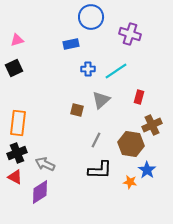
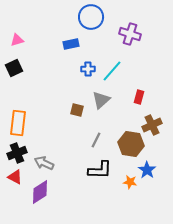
cyan line: moved 4 px left; rotated 15 degrees counterclockwise
gray arrow: moved 1 px left, 1 px up
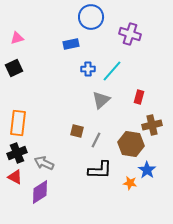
pink triangle: moved 2 px up
brown square: moved 21 px down
brown cross: rotated 12 degrees clockwise
orange star: moved 1 px down
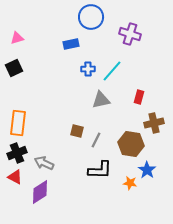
gray triangle: rotated 30 degrees clockwise
brown cross: moved 2 px right, 2 px up
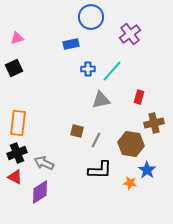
purple cross: rotated 35 degrees clockwise
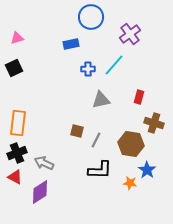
cyan line: moved 2 px right, 6 px up
brown cross: rotated 30 degrees clockwise
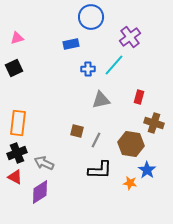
purple cross: moved 3 px down
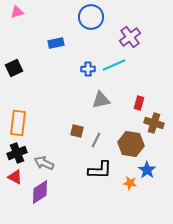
pink triangle: moved 26 px up
blue rectangle: moved 15 px left, 1 px up
cyan line: rotated 25 degrees clockwise
red rectangle: moved 6 px down
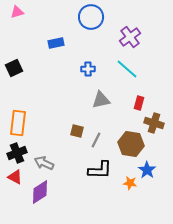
cyan line: moved 13 px right, 4 px down; rotated 65 degrees clockwise
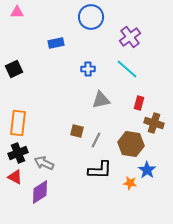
pink triangle: rotated 16 degrees clockwise
black square: moved 1 px down
black cross: moved 1 px right
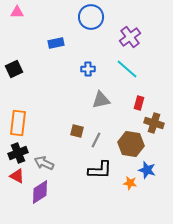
blue star: rotated 18 degrees counterclockwise
red triangle: moved 2 px right, 1 px up
